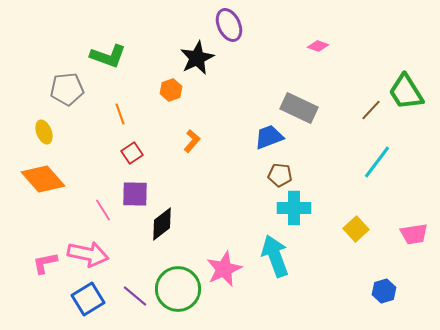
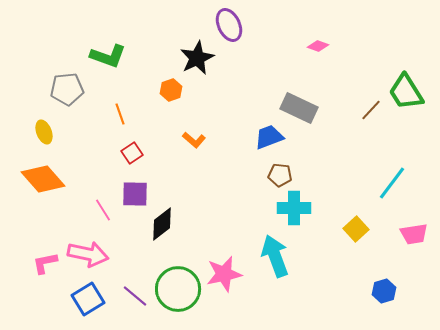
orange L-shape: moved 2 px right, 1 px up; rotated 90 degrees clockwise
cyan line: moved 15 px right, 21 px down
pink star: moved 5 px down; rotated 12 degrees clockwise
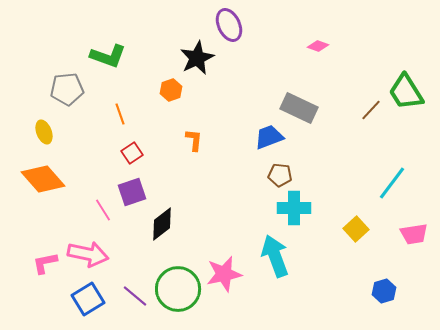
orange L-shape: rotated 125 degrees counterclockwise
purple square: moved 3 px left, 2 px up; rotated 20 degrees counterclockwise
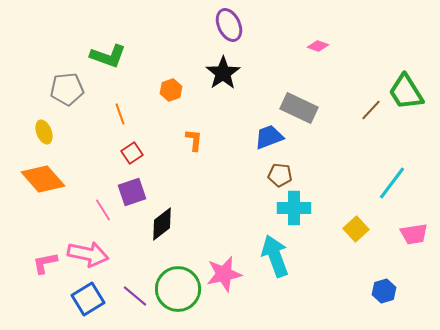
black star: moved 26 px right, 15 px down; rotated 8 degrees counterclockwise
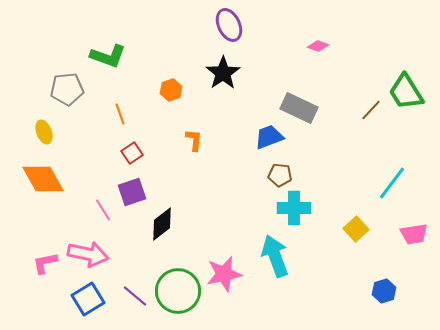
orange diamond: rotated 12 degrees clockwise
green circle: moved 2 px down
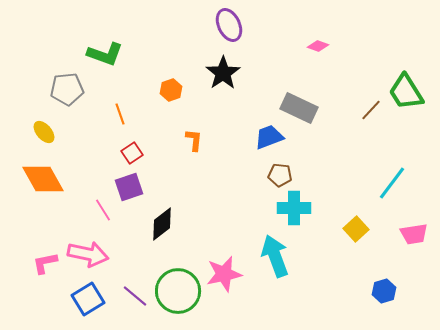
green L-shape: moved 3 px left, 2 px up
yellow ellipse: rotated 20 degrees counterclockwise
purple square: moved 3 px left, 5 px up
